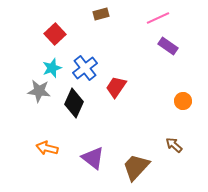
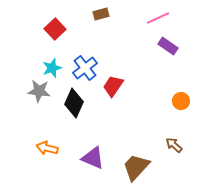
red square: moved 5 px up
red trapezoid: moved 3 px left, 1 px up
orange circle: moved 2 px left
purple triangle: rotated 15 degrees counterclockwise
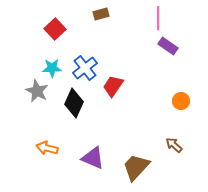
pink line: rotated 65 degrees counterclockwise
cyan star: rotated 18 degrees clockwise
gray star: moved 2 px left; rotated 20 degrees clockwise
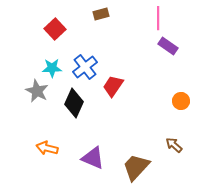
blue cross: moved 1 px up
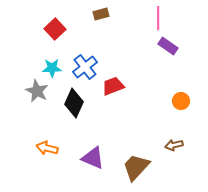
red trapezoid: rotated 35 degrees clockwise
brown arrow: rotated 54 degrees counterclockwise
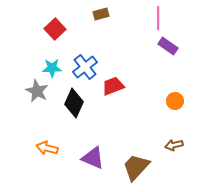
orange circle: moved 6 px left
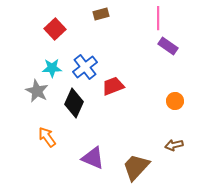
orange arrow: moved 11 px up; rotated 40 degrees clockwise
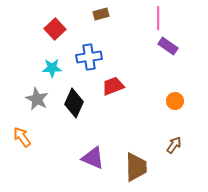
blue cross: moved 4 px right, 10 px up; rotated 30 degrees clockwise
gray star: moved 8 px down
orange arrow: moved 25 px left
brown arrow: rotated 138 degrees clockwise
brown trapezoid: rotated 136 degrees clockwise
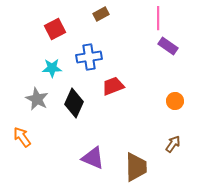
brown rectangle: rotated 14 degrees counterclockwise
red square: rotated 15 degrees clockwise
brown arrow: moved 1 px left, 1 px up
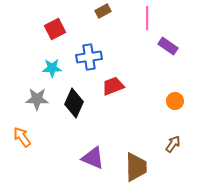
brown rectangle: moved 2 px right, 3 px up
pink line: moved 11 px left
gray star: rotated 25 degrees counterclockwise
